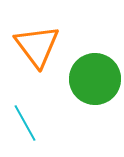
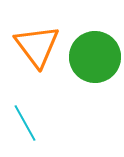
green circle: moved 22 px up
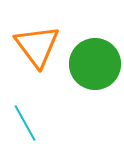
green circle: moved 7 px down
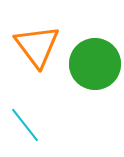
cyan line: moved 2 px down; rotated 9 degrees counterclockwise
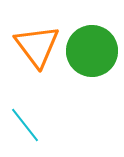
green circle: moved 3 px left, 13 px up
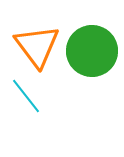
cyan line: moved 1 px right, 29 px up
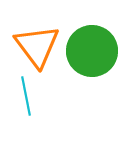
cyan line: rotated 27 degrees clockwise
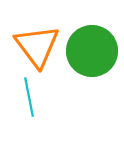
cyan line: moved 3 px right, 1 px down
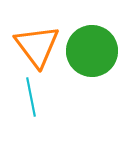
cyan line: moved 2 px right
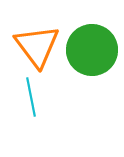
green circle: moved 1 px up
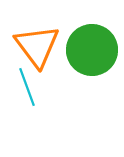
cyan line: moved 4 px left, 10 px up; rotated 9 degrees counterclockwise
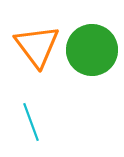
cyan line: moved 4 px right, 35 px down
